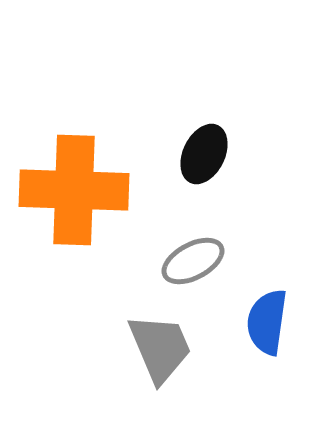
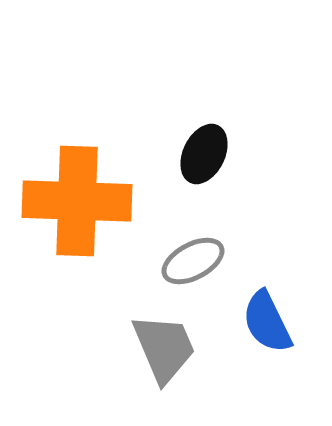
orange cross: moved 3 px right, 11 px down
blue semicircle: rotated 34 degrees counterclockwise
gray trapezoid: moved 4 px right
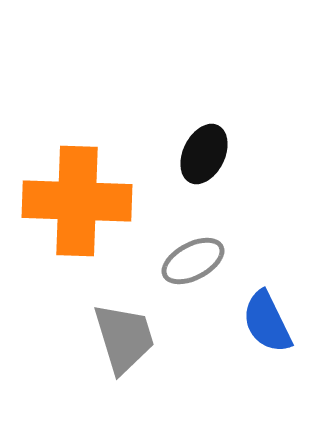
gray trapezoid: moved 40 px left, 10 px up; rotated 6 degrees clockwise
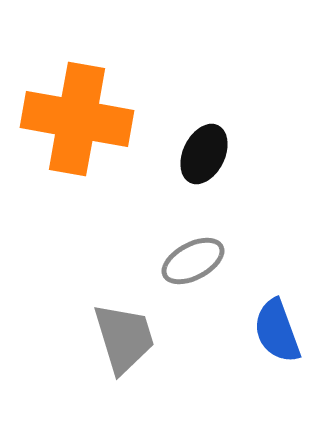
orange cross: moved 82 px up; rotated 8 degrees clockwise
blue semicircle: moved 10 px right, 9 px down; rotated 6 degrees clockwise
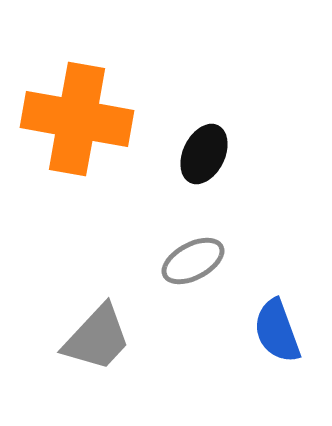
gray trapezoid: moved 27 px left; rotated 60 degrees clockwise
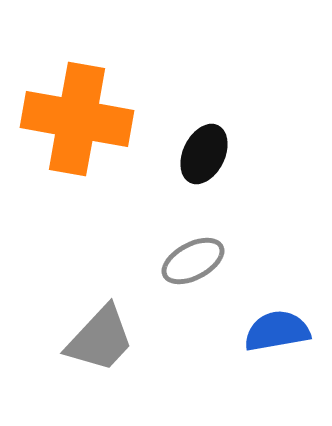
blue semicircle: rotated 100 degrees clockwise
gray trapezoid: moved 3 px right, 1 px down
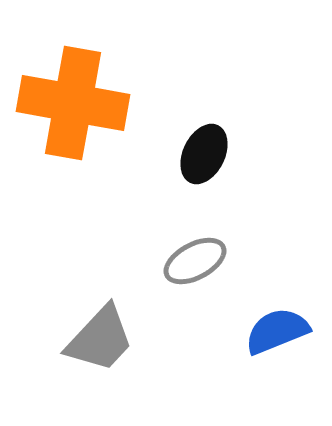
orange cross: moved 4 px left, 16 px up
gray ellipse: moved 2 px right
blue semicircle: rotated 12 degrees counterclockwise
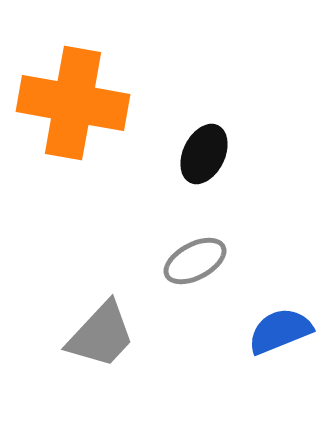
blue semicircle: moved 3 px right
gray trapezoid: moved 1 px right, 4 px up
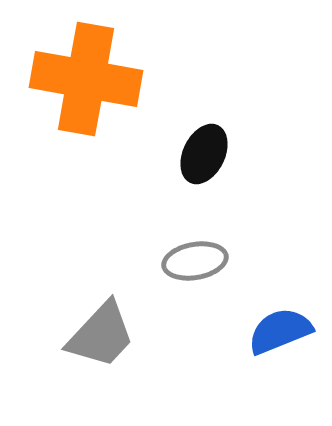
orange cross: moved 13 px right, 24 px up
gray ellipse: rotated 18 degrees clockwise
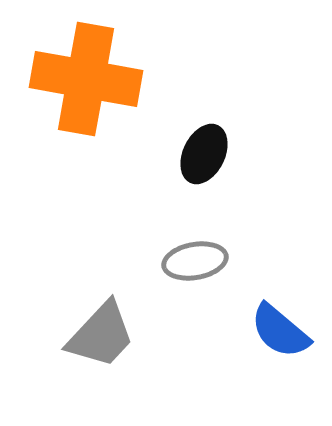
blue semicircle: rotated 118 degrees counterclockwise
